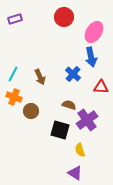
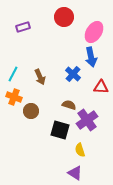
purple rectangle: moved 8 px right, 8 px down
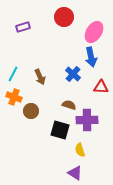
purple cross: rotated 35 degrees clockwise
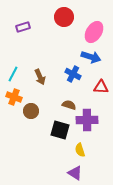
blue arrow: rotated 60 degrees counterclockwise
blue cross: rotated 14 degrees counterclockwise
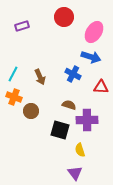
purple rectangle: moved 1 px left, 1 px up
purple triangle: rotated 21 degrees clockwise
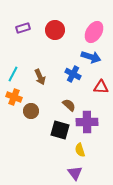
red circle: moved 9 px left, 13 px down
purple rectangle: moved 1 px right, 2 px down
brown semicircle: rotated 24 degrees clockwise
purple cross: moved 2 px down
